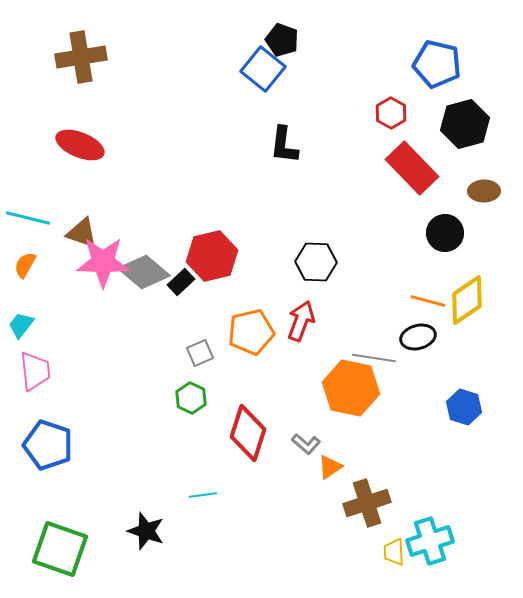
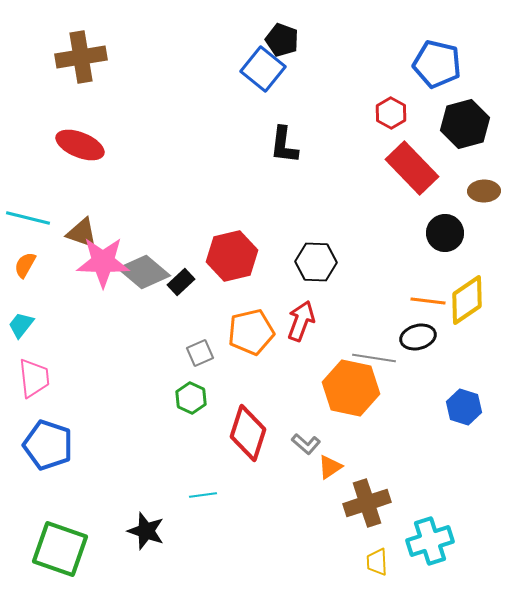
red hexagon at (212, 256): moved 20 px right
orange line at (428, 301): rotated 8 degrees counterclockwise
pink trapezoid at (35, 371): moved 1 px left, 7 px down
yellow trapezoid at (394, 552): moved 17 px left, 10 px down
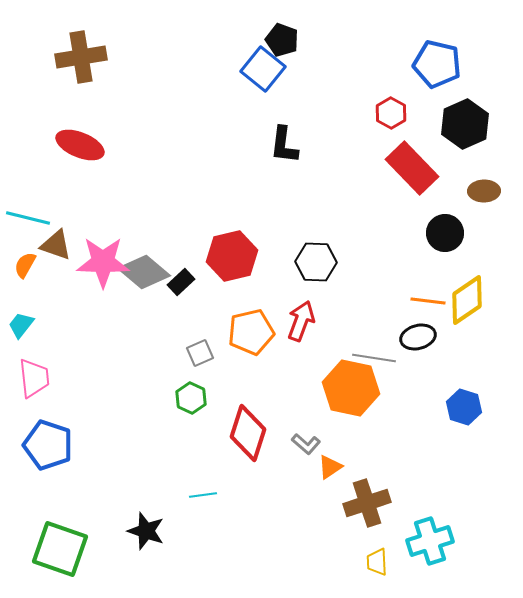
black hexagon at (465, 124): rotated 9 degrees counterclockwise
brown triangle at (82, 233): moved 26 px left, 12 px down
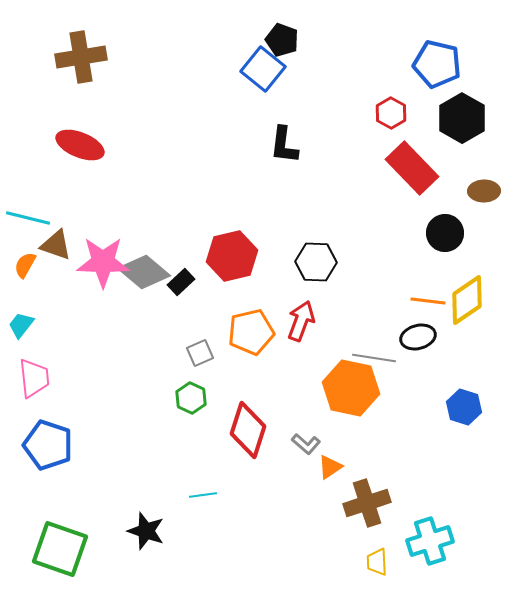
black hexagon at (465, 124): moved 3 px left, 6 px up; rotated 6 degrees counterclockwise
red diamond at (248, 433): moved 3 px up
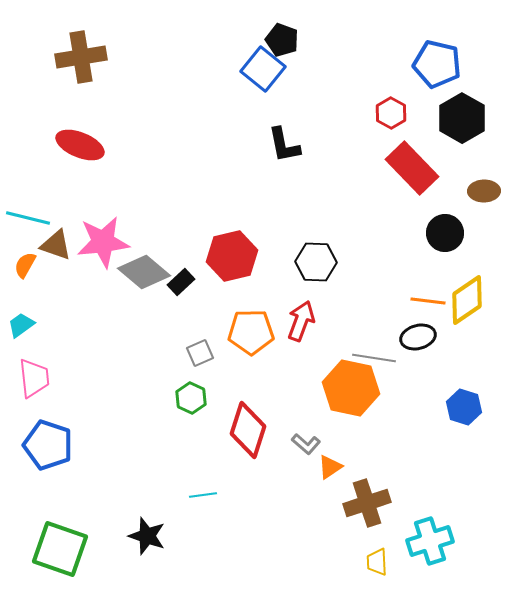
black L-shape at (284, 145): rotated 18 degrees counterclockwise
pink star at (103, 262): moved 20 px up; rotated 8 degrees counterclockwise
cyan trapezoid at (21, 325): rotated 16 degrees clockwise
orange pentagon at (251, 332): rotated 12 degrees clockwise
black star at (146, 531): moved 1 px right, 5 px down
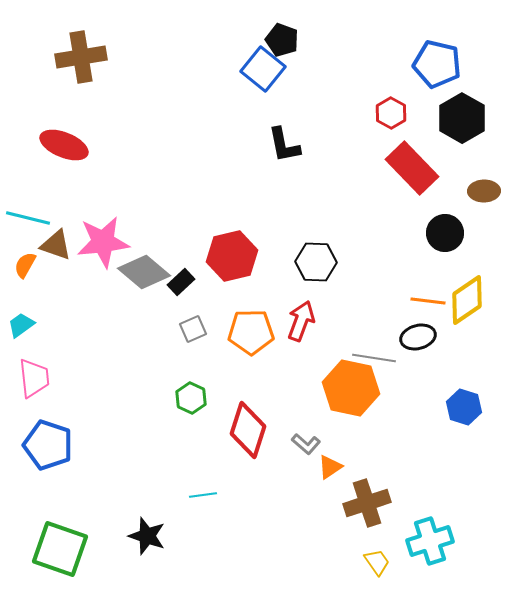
red ellipse at (80, 145): moved 16 px left
gray square at (200, 353): moved 7 px left, 24 px up
yellow trapezoid at (377, 562): rotated 148 degrees clockwise
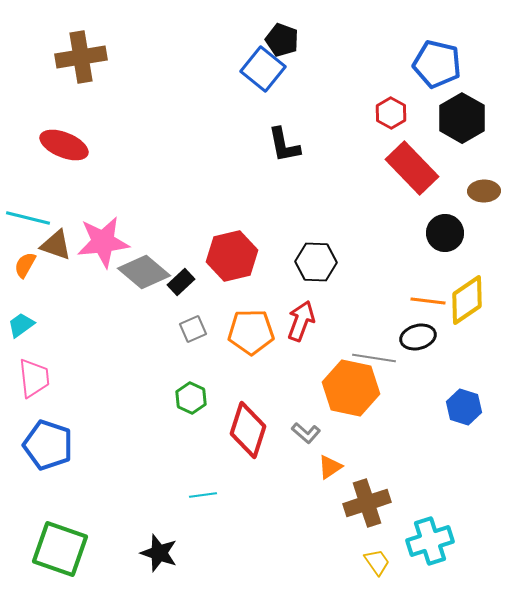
gray L-shape at (306, 444): moved 11 px up
black star at (147, 536): moved 12 px right, 17 px down
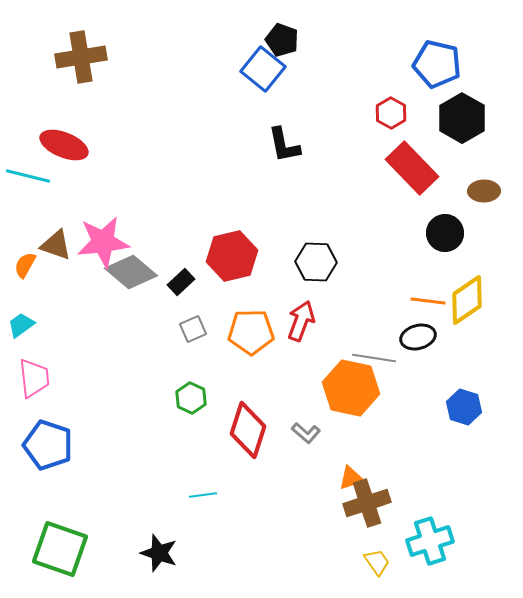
cyan line at (28, 218): moved 42 px up
gray diamond at (144, 272): moved 13 px left
orange triangle at (330, 467): moved 21 px right, 11 px down; rotated 16 degrees clockwise
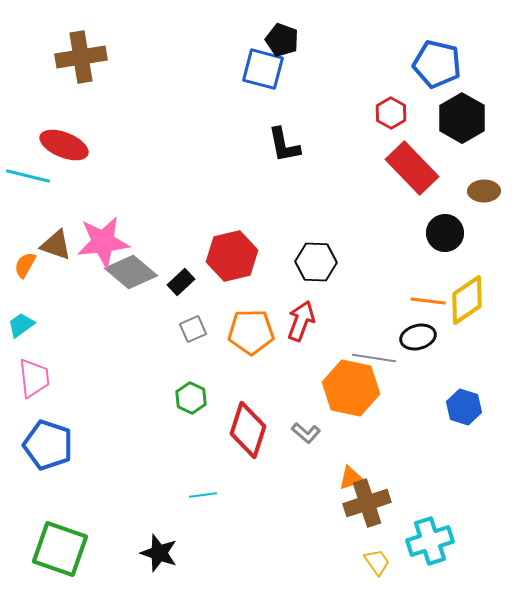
blue square at (263, 69): rotated 24 degrees counterclockwise
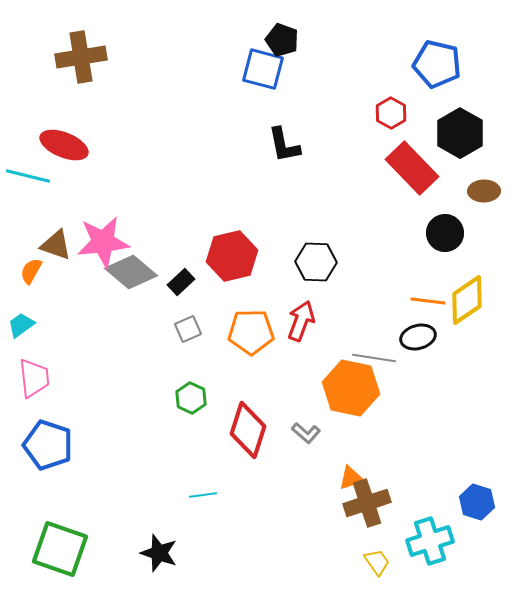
black hexagon at (462, 118): moved 2 px left, 15 px down
orange semicircle at (25, 265): moved 6 px right, 6 px down
gray square at (193, 329): moved 5 px left
blue hexagon at (464, 407): moved 13 px right, 95 px down
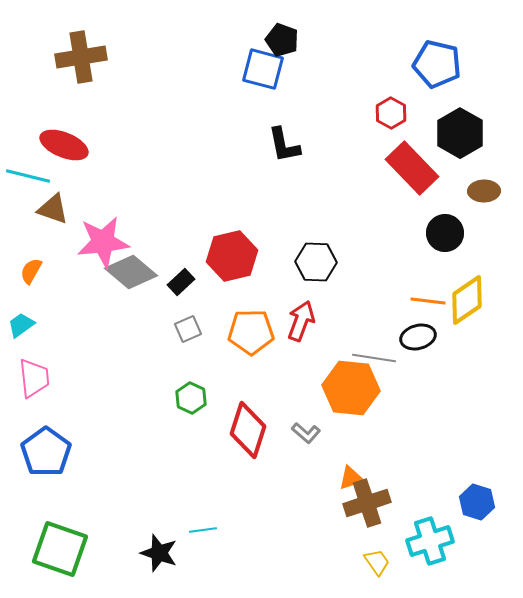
brown triangle at (56, 245): moved 3 px left, 36 px up
orange hexagon at (351, 388): rotated 6 degrees counterclockwise
blue pentagon at (48, 445): moved 2 px left, 7 px down; rotated 18 degrees clockwise
cyan line at (203, 495): moved 35 px down
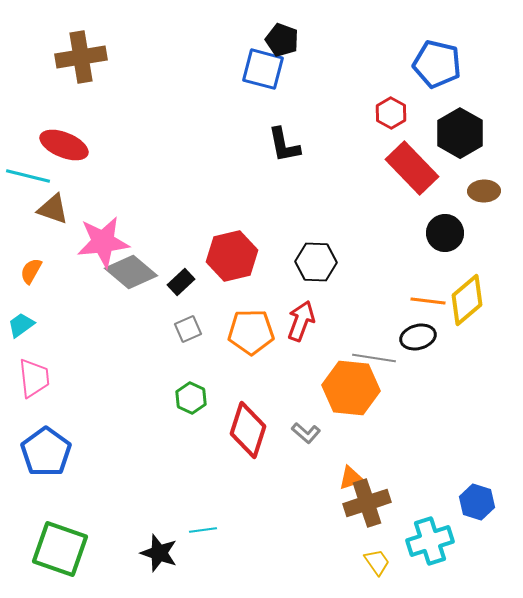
yellow diamond at (467, 300): rotated 6 degrees counterclockwise
